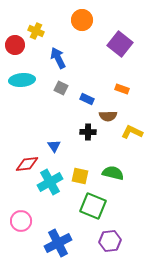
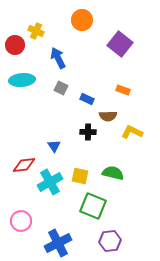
orange rectangle: moved 1 px right, 1 px down
red diamond: moved 3 px left, 1 px down
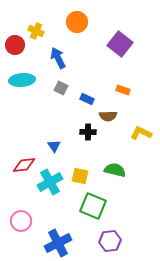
orange circle: moved 5 px left, 2 px down
yellow L-shape: moved 9 px right, 1 px down
green semicircle: moved 2 px right, 3 px up
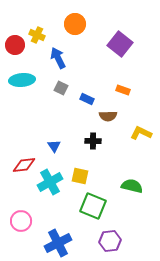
orange circle: moved 2 px left, 2 px down
yellow cross: moved 1 px right, 4 px down
black cross: moved 5 px right, 9 px down
green semicircle: moved 17 px right, 16 px down
